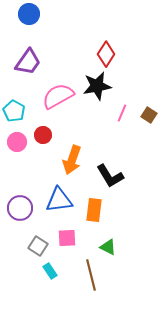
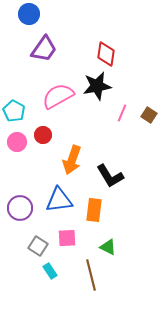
red diamond: rotated 25 degrees counterclockwise
purple trapezoid: moved 16 px right, 13 px up
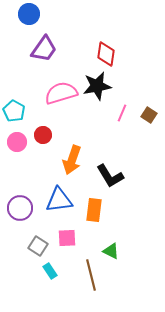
pink semicircle: moved 3 px right, 3 px up; rotated 12 degrees clockwise
green triangle: moved 3 px right, 4 px down
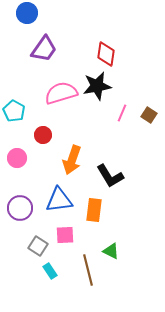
blue circle: moved 2 px left, 1 px up
pink circle: moved 16 px down
pink square: moved 2 px left, 3 px up
brown line: moved 3 px left, 5 px up
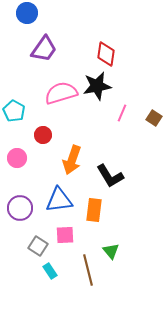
brown square: moved 5 px right, 3 px down
green triangle: rotated 24 degrees clockwise
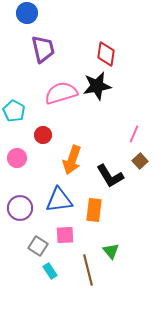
purple trapezoid: moved 1 px left; rotated 48 degrees counterclockwise
pink line: moved 12 px right, 21 px down
brown square: moved 14 px left, 43 px down; rotated 14 degrees clockwise
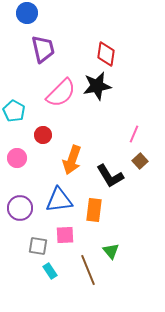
pink semicircle: rotated 152 degrees clockwise
gray square: rotated 24 degrees counterclockwise
brown line: rotated 8 degrees counterclockwise
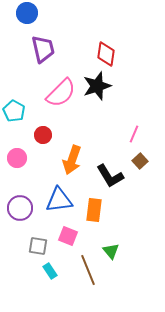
black star: rotated 8 degrees counterclockwise
pink square: moved 3 px right, 1 px down; rotated 24 degrees clockwise
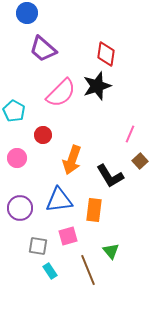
purple trapezoid: rotated 144 degrees clockwise
pink line: moved 4 px left
pink square: rotated 36 degrees counterclockwise
